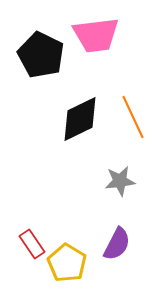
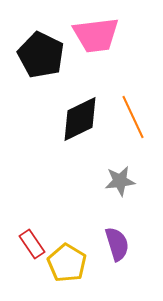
purple semicircle: rotated 44 degrees counterclockwise
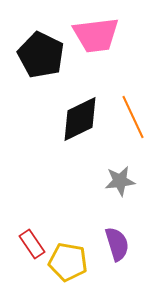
yellow pentagon: moved 1 px right, 1 px up; rotated 21 degrees counterclockwise
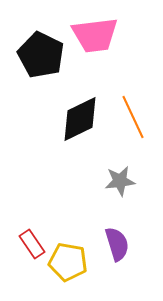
pink trapezoid: moved 1 px left
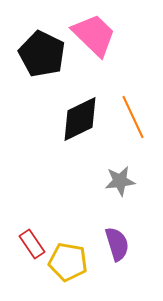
pink trapezoid: moved 1 px left; rotated 129 degrees counterclockwise
black pentagon: moved 1 px right, 1 px up
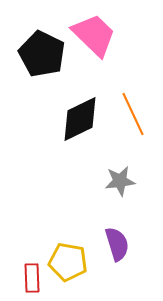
orange line: moved 3 px up
red rectangle: moved 34 px down; rotated 32 degrees clockwise
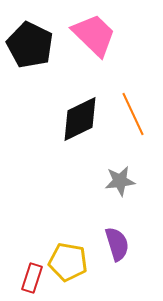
black pentagon: moved 12 px left, 9 px up
red rectangle: rotated 20 degrees clockwise
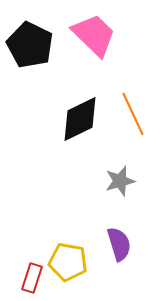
gray star: rotated 8 degrees counterclockwise
purple semicircle: moved 2 px right
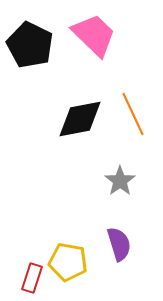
black diamond: rotated 15 degrees clockwise
gray star: rotated 20 degrees counterclockwise
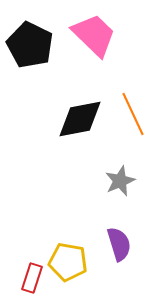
gray star: rotated 12 degrees clockwise
